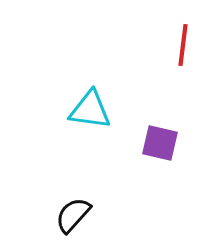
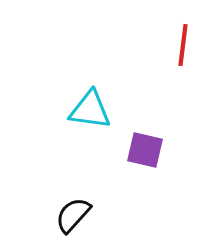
purple square: moved 15 px left, 7 px down
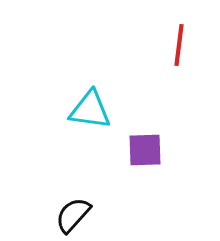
red line: moved 4 px left
purple square: rotated 15 degrees counterclockwise
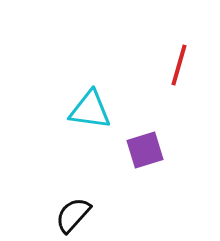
red line: moved 20 px down; rotated 9 degrees clockwise
purple square: rotated 15 degrees counterclockwise
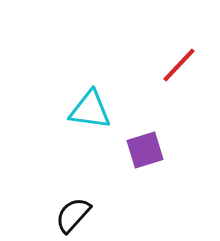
red line: rotated 27 degrees clockwise
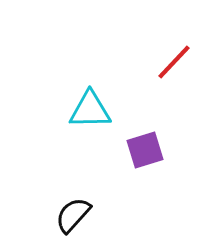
red line: moved 5 px left, 3 px up
cyan triangle: rotated 9 degrees counterclockwise
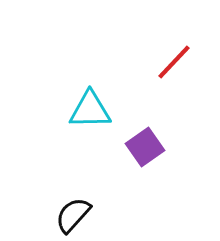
purple square: moved 3 px up; rotated 18 degrees counterclockwise
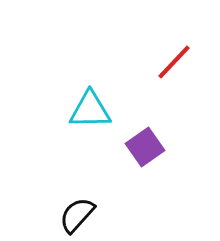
black semicircle: moved 4 px right
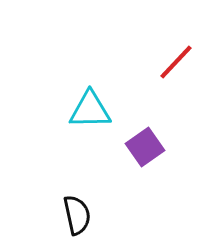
red line: moved 2 px right
black semicircle: rotated 126 degrees clockwise
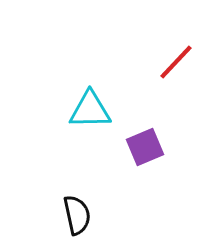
purple square: rotated 12 degrees clockwise
